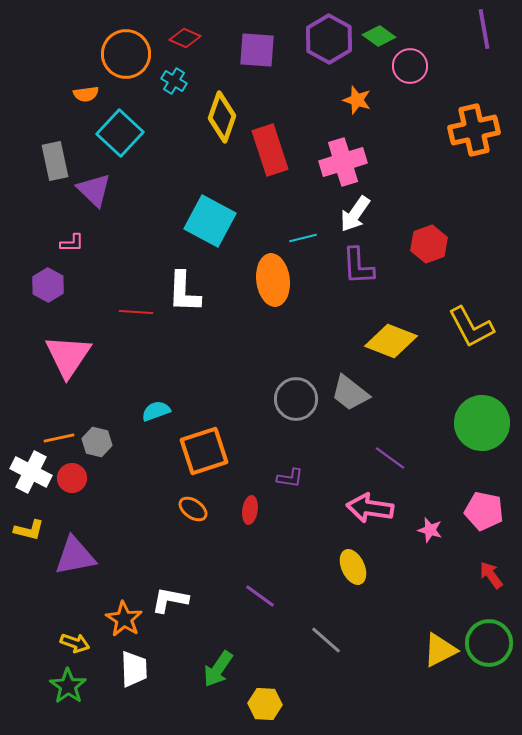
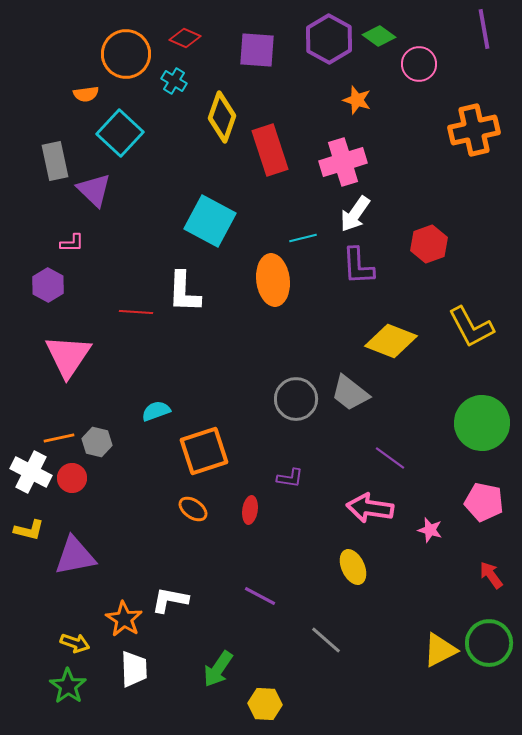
pink circle at (410, 66): moved 9 px right, 2 px up
pink pentagon at (484, 511): moved 9 px up
purple line at (260, 596): rotated 8 degrees counterclockwise
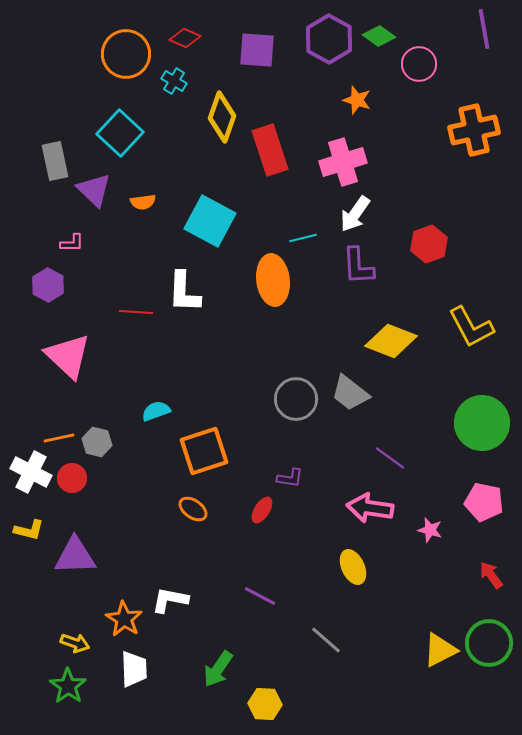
orange semicircle at (86, 94): moved 57 px right, 108 px down
pink triangle at (68, 356): rotated 21 degrees counterclockwise
red ellipse at (250, 510): moved 12 px right; rotated 24 degrees clockwise
purple triangle at (75, 556): rotated 9 degrees clockwise
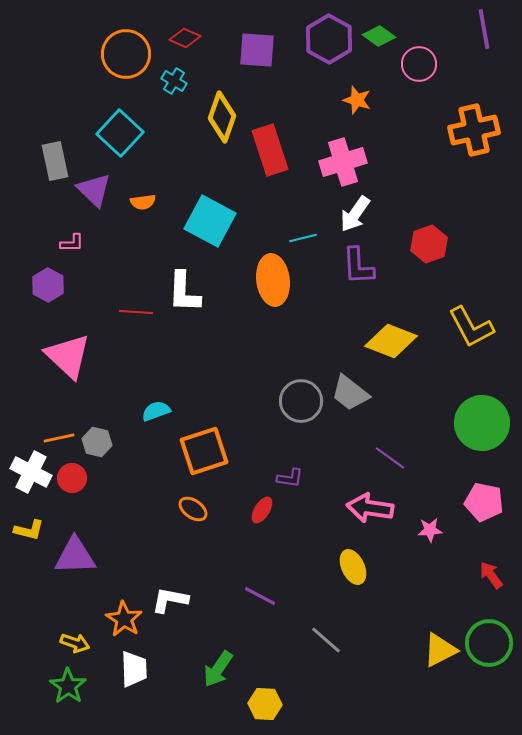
gray circle at (296, 399): moved 5 px right, 2 px down
pink star at (430, 530): rotated 20 degrees counterclockwise
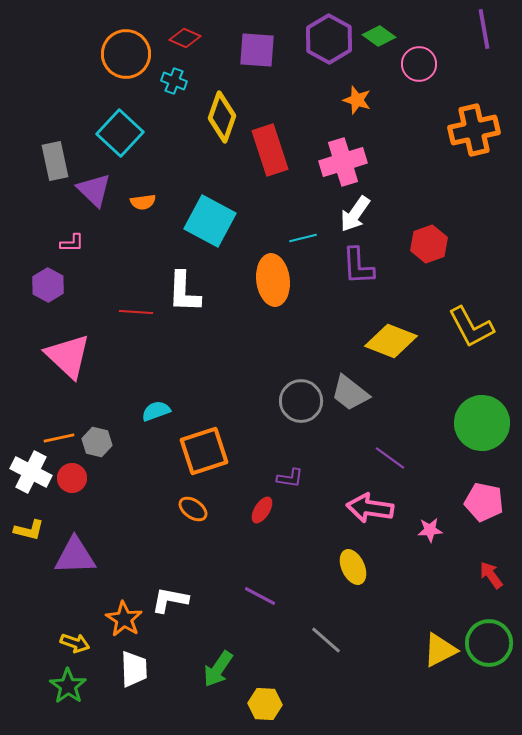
cyan cross at (174, 81): rotated 10 degrees counterclockwise
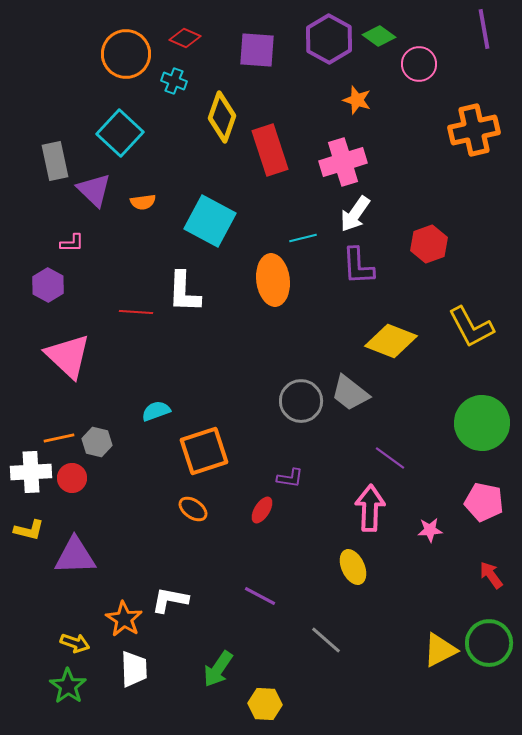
white cross at (31, 472): rotated 30 degrees counterclockwise
pink arrow at (370, 508): rotated 84 degrees clockwise
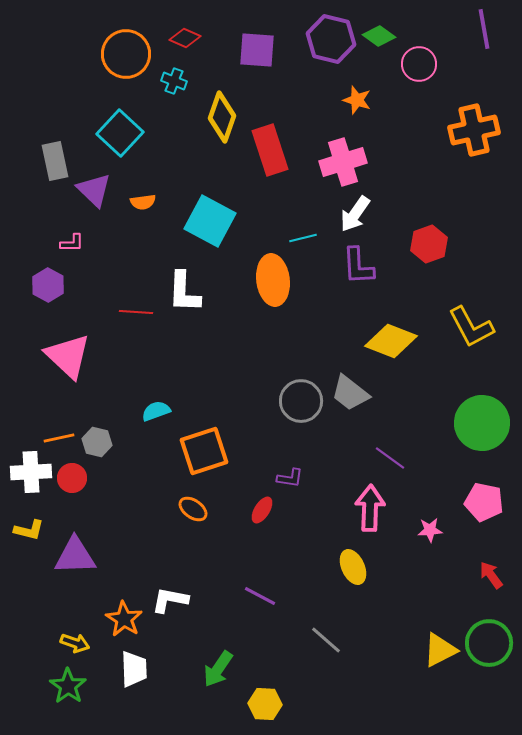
purple hexagon at (329, 39): moved 2 px right; rotated 15 degrees counterclockwise
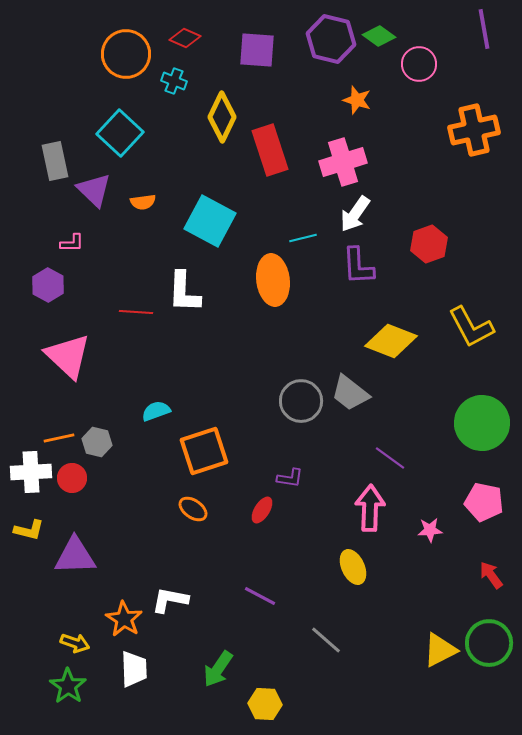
yellow diamond at (222, 117): rotated 6 degrees clockwise
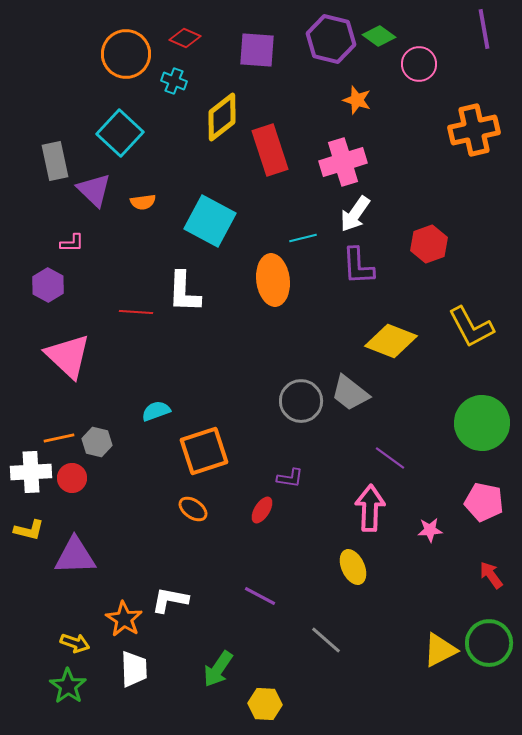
yellow diamond at (222, 117): rotated 27 degrees clockwise
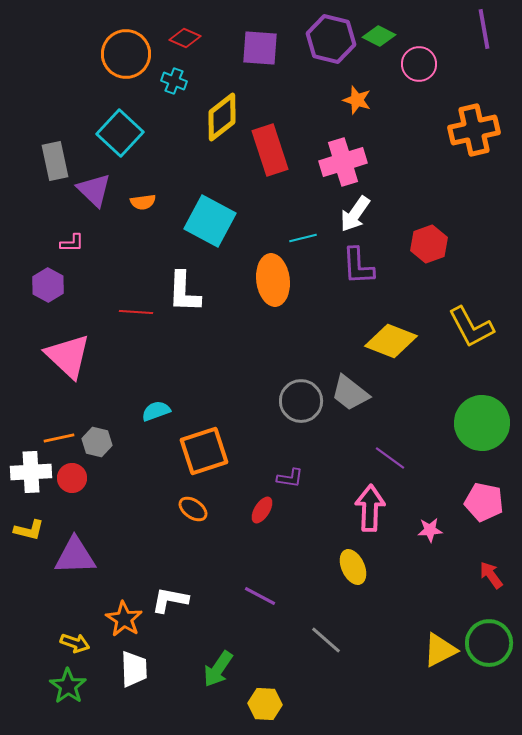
green diamond at (379, 36): rotated 8 degrees counterclockwise
purple square at (257, 50): moved 3 px right, 2 px up
